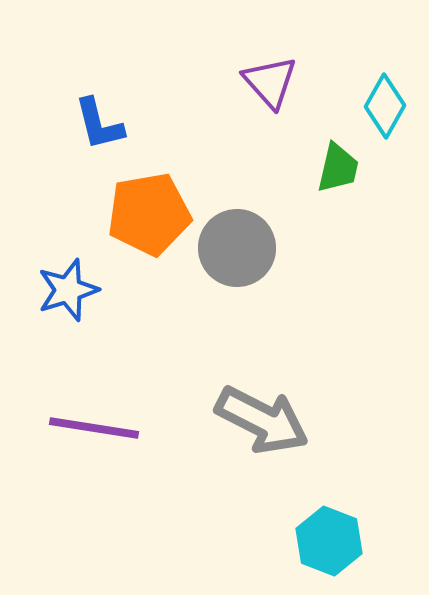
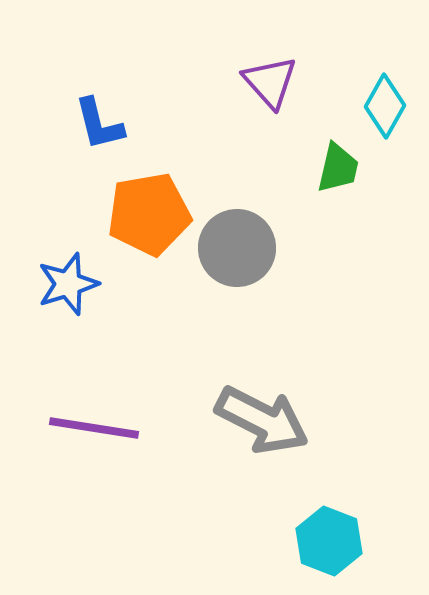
blue star: moved 6 px up
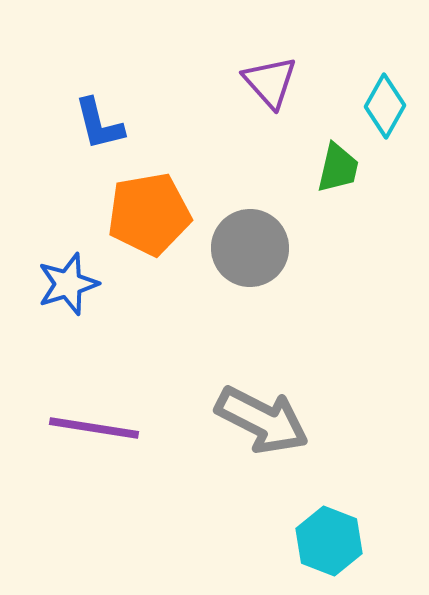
gray circle: moved 13 px right
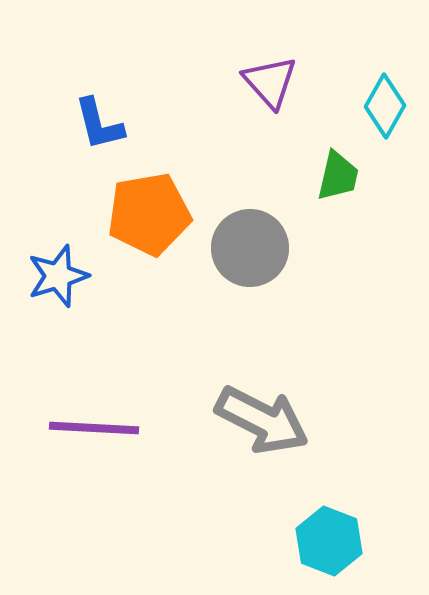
green trapezoid: moved 8 px down
blue star: moved 10 px left, 8 px up
purple line: rotated 6 degrees counterclockwise
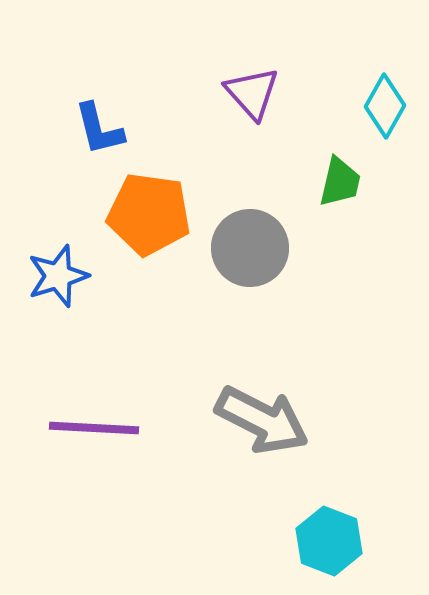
purple triangle: moved 18 px left, 11 px down
blue L-shape: moved 5 px down
green trapezoid: moved 2 px right, 6 px down
orange pentagon: rotated 18 degrees clockwise
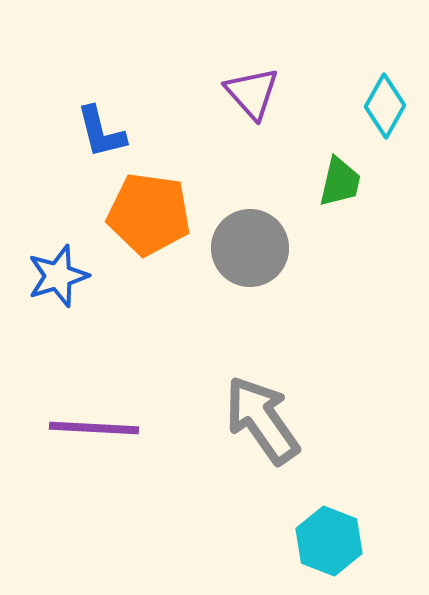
blue L-shape: moved 2 px right, 3 px down
gray arrow: rotated 152 degrees counterclockwise
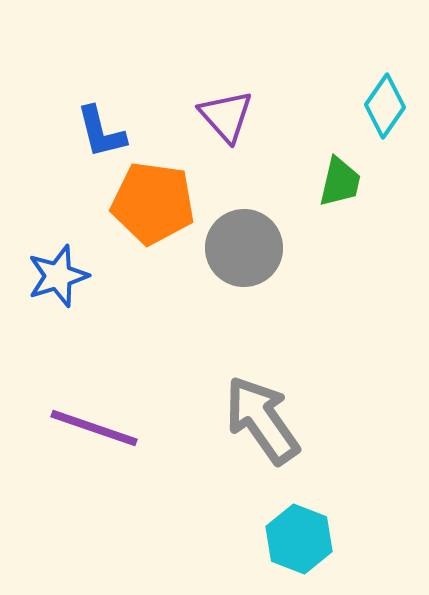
purple triangle: moved 26 px left, 23 px down
cyan diamond: rotated 6 degrees clockwise
orange pentagon: moved 4 px right, 11 px up
gray circle: moved 6 px left
purple line: rotated 16 degrees clockwise
cyan hexagon: moved 30 px left, 2 px up
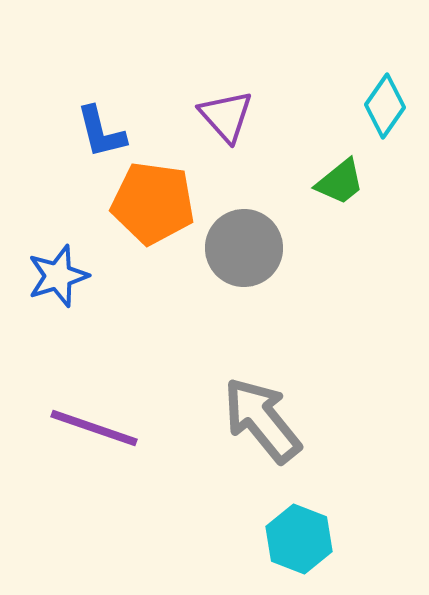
green trapezoid: rotated 38 degrees clockwise
gray arrow: rotated 4 degrees counterclockwise
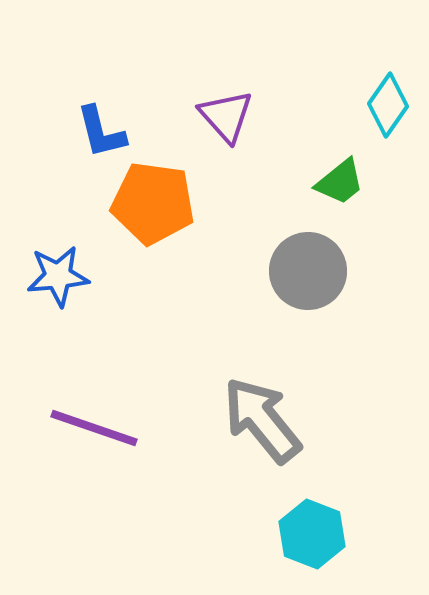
cyan diamond: moved 3 px right, 1 px up
gray circle: moved 64 px right, 23 px down
blue star: rotated 12 degrees clockwise
cyan hexagon: moved 13 px right, 5 px up
